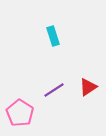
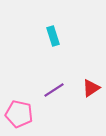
red triangle: moved 3 px right, 1 px down
pink pentagon: moved 1 px left, 1 px down; rotated 20 degrees counterclockwise
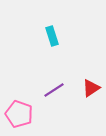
cyan rectangle: moved 1 px left
pink pentagon: rotated 8 degrees clockwise
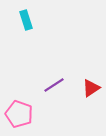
cyan rectangle: moved 26 px left, 16 px up
purple line: moved 5 px up
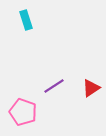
purple line: moved 1 px down
pink pentagon: moved 4 px right, 2 px up
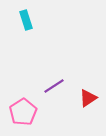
red triangle: moved 3 px left, 10 px down
pink pentagon: rotated 20 degrees clockwise
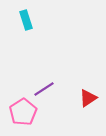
purple line: moved 10 px left, 3 px down
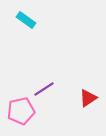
cyan rectangle: rotated 36 degrees counterclockwise
pink pentagon: moved 2 px left, 1 px up; rotated 20 degrees clockwise
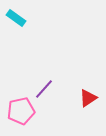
cyan rectangle: moved 10 px left, 2 px up
purple line: rotated 15 degrees counterclockwise
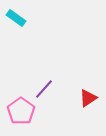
pink pentagon: rotated 24 degrees counterclockwise
